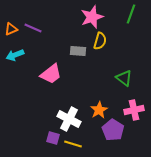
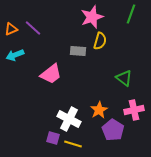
purple line: rotated 18 degrees clockwise
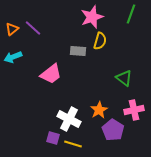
orange triangle: moved 1 px right; rotated 16 degrees counterclockwise
cyan arrow: moved 2 px left, 2 px down
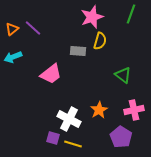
green triangle: moved 1 px left, 3 px up
purple pentagon: moved 8 px right, 7 px down
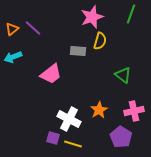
pink cross: moved 1 px down
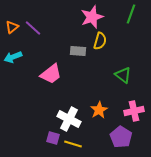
orange triangle: moved 2 px up
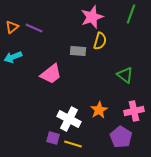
purple line: moved 1 px right; rotated 18 degrees counterclockwise
green triangle: moved 2 px right
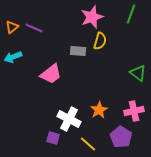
green triangle: moved 13 px right, 2 px up
yellow line: moved 15 px right; rotated 24 degrees clockwise
